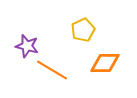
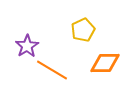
purple star: rotated 25 degrees clockwise
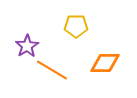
yellow pentagon: moved 7 px left, 4 px up; rotated 25 degrees clockwise
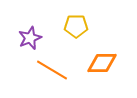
purple star: moved 3 px right, 8 px up; rotated 10 degrees clockwise
orange diamond: moved 3 px left
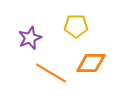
orange diamond: moved 11 px left
orange line: moved 1 px left, 3 px down
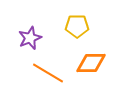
yellow pentagon: moved 1 px right
orange line: moved 3 px left
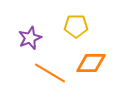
yellow pentagon: moved 1 px left
orange line: moved 2 px right
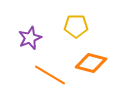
orange diamond: rotated 16 degrees clockwise
orange line: moved 2 px down
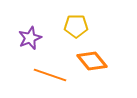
orange diamond: moved 1 px right, 2 px up; rotated 36 degrees clockwise
orange line: rotated 12 degrees counterclockwise
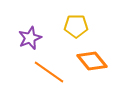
orange line: moved 1 px left, 3 px up; rotated 16 degrees clockwise
